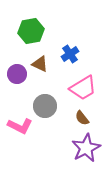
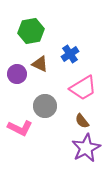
brown semicircle: moved 3 px down
pink L-shape: moved 2 px down
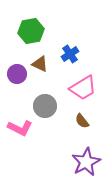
purple star: moved 14 px down
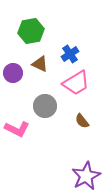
purple circle: moved 4 px left, 1 px up
pink trapezoid: moved 7 px left, 5 px up
pink L-shape: moved 3 px left, 1 px down
purple star: moved 14 px down
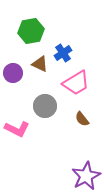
blue cross: moved 7 px left, 1 px up
brown semicircle: moved 2 px up
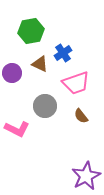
purple circle: moved 1 px left
pink trapezoid: rotated 12 degrees clockwise
brown semicircle: moved 1 px left, 3 px up
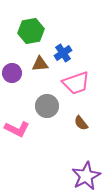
brown triangle: rotated 30 degrees counterclockwise
gray circle: moved 2 px right
brown semicircle: moved 7 px down
